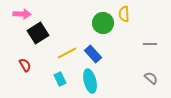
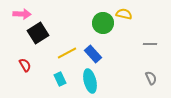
yellow semicircle: rotated 105 degrees clockwise
gray semicircle: rotated 24 degrees clockwise
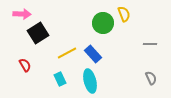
yellow semicircle: rotated 56 degrees clockwise
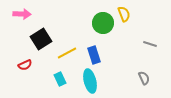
black square: moved 3 px right, 6 px down
gray line: rotated 16 degrees clockwise
blue rectangle: moved 1 px right, 1 px down; rotated 24 degrees clockwise
red semicircle: rotated 96 degrees clockwise
gray semicircle: moved 7 px left
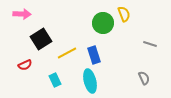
cyan rectangle: moved 5 px left, 1 px down
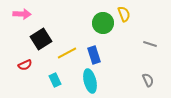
gray semicircle: moved 4 px right, 2 px down
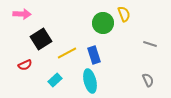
cyan rectangle: rotated 72 degrees clockwise
